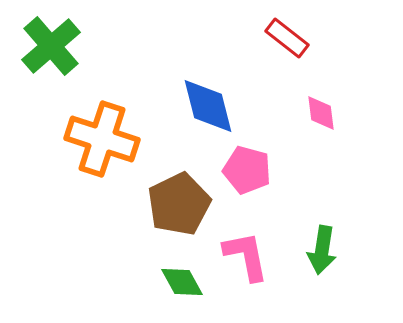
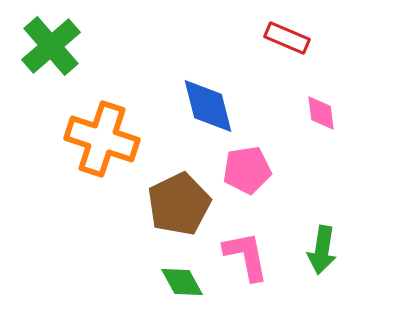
red rectangle: rotated 15 degrees counterclockwise
pink pentagon: rotated 24 degrees counterclockwise
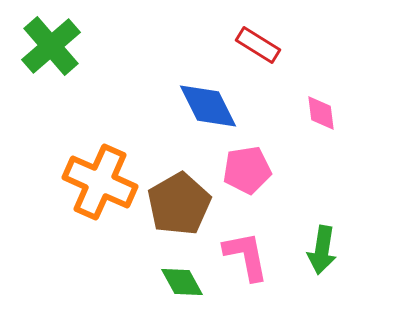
red rectangle: moved 29 px left, 7 px down; rotated 9 degrees clockwise
blue diamond: rotated 12 degrees counterclockwise
orange cross: moved 2 px left, 43 px down; rotated 6 degrees clockwise
brown pentagon: rotated 4 degrees counterclockwise
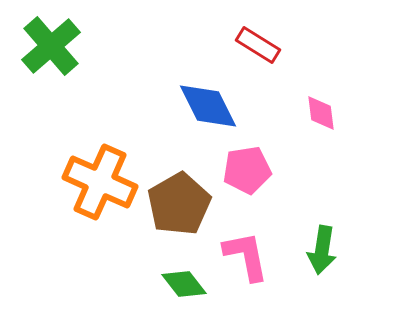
green diamond: moved 2 px right, 2 px down; rotated 9 degrees counterclockwise
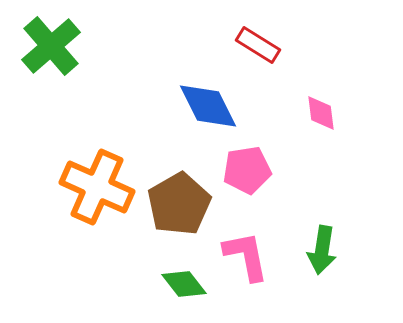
orange cross: moved 3 px left, 5 px down
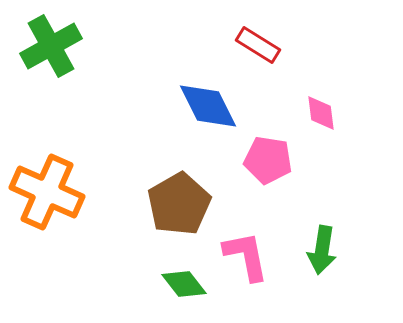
green cross: rotated 12 degrees clockwise
pink pentagon: moved 21 px right, 10 px up; rotated 18 degrees clockwise
orange cross: moved 50 px left, 5 px down
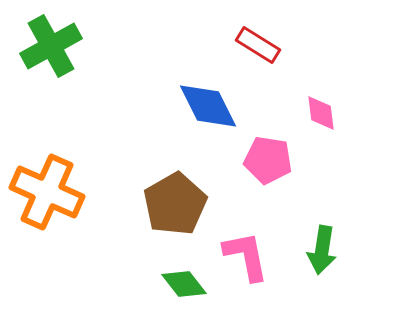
brown pentagon: moved 4 px left
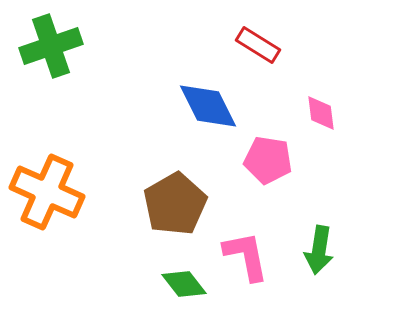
green cross: rotated 10 degrees clockwise
green arrow: moved 3 px left
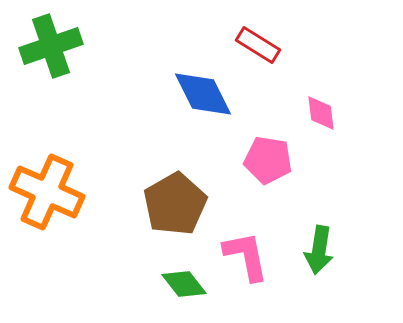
blue diamond: moved 5 px left, 12 px up
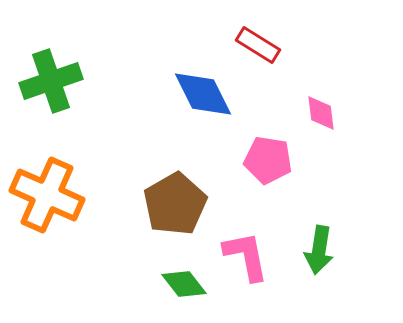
green cross: moved 35 px down
orange cross: moved 3 px down
